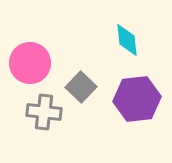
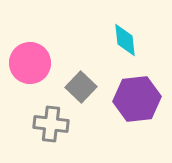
cyan diamond: moved 2 px left
gray cross: moved 7 px right, 12 px down
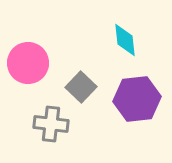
pink circle: moved 2 px left
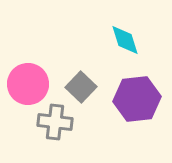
cyan diamond: rotated 12 degrees counterclockwise
pink circle: moved 21 px down
gray cross: moved 4 px right, 2 px up
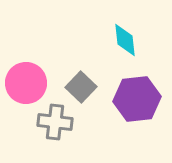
cyan diamond: rotated 12 degrees clockwise
pink circle: moved 2 px left, 1 px up
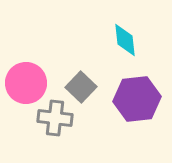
gray cross: moved 4 px up
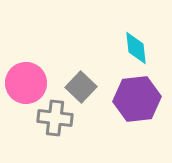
cyan diamond: moved 11 px right, 8 px down
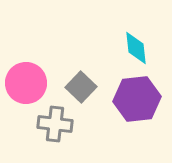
gray cross: moved 6 px down
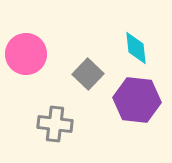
pink circle: moved 29 px up
gray square: moved 7 px right, 13 px up
purple hexagon: moved 1 px down; rotated 12 degrees clockwise
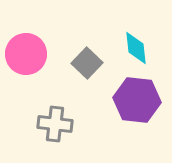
gray square: moved 1 px left, 11 px up
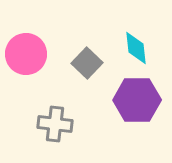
purple hexagon: rotated 6 degrees counterclockwise
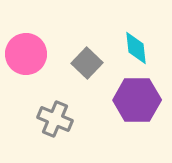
gray cross: moved 5 px up; rotated 16 degrees clockwise
